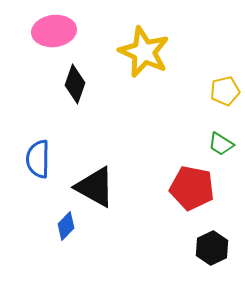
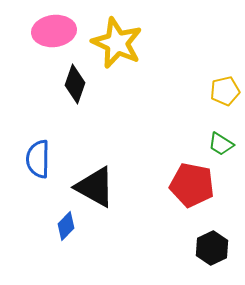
yellow star: moved 27 px left, 9 px up
red pentagon: moved 3 px up
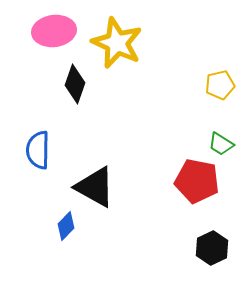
yellow pentagon: moved 5 px left, 6 px up
blue semicircle: moved 9 px up
red pentagon: moved 5 px right, 4 px up
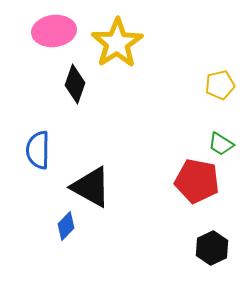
yellow star: rotated 15 degrees clockwise
black triangle: moved 4 px left
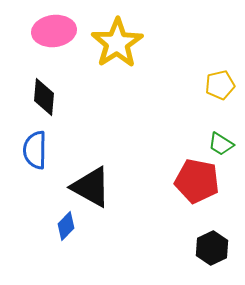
black diamond: moved 31 px left, 13 px down; rotated 15 degrees counterclockwise
blue semicircle: moved 3 px left
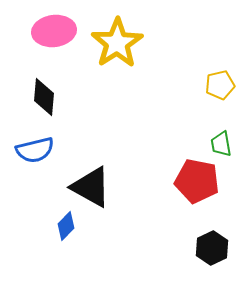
green trapezoid: rotated 48 degrees clockwise
blue semicircle: rotated 105 degrees counterclockwise
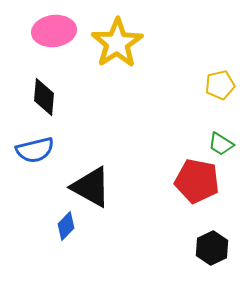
green trapezoid: rotated 48 degrees counterclockwise
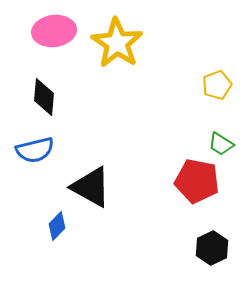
yellow star: rotated 6 degrees counterclockwise
yellow pentagon: moved 3 px left; rotated 8 degrees counterclockwise
blue diamond: moved 9 px left
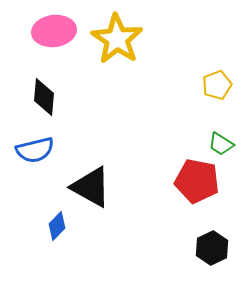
yellow star: moved 4 px up
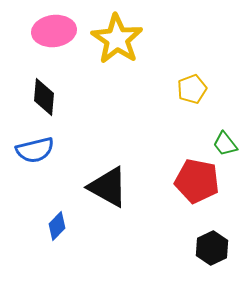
yellow pentagon: moved 25 px left, 4 px down
green trapezoid: moved 4 px right; rotated 20 degrees clockwise
black triangle: moved 17 px right
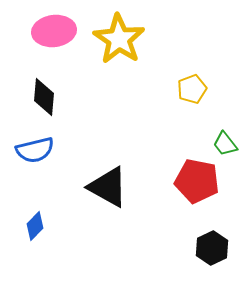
yellow star: moved 2 px right
blue diamond: moved 22 px left
